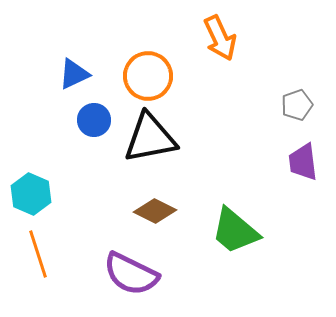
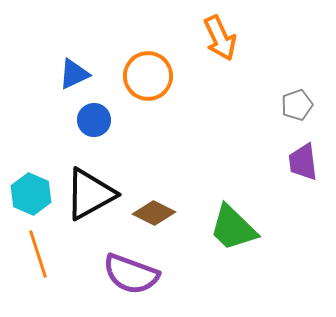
black triangle: moved 60 px left, 56 px down; rotated 18 degrees counterclockwise
brown diamond: moved 1 px left, 2 px down
green trapezoid: moved 2 px left, 3 px up; rotated 4 degrees clockwise
purple semicircle: rotated 6 degrees counterclockwise
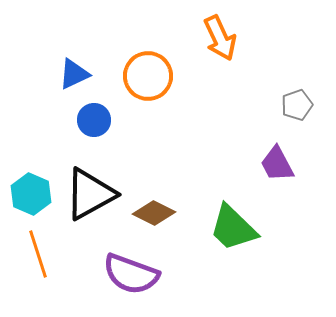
purple trapezoid: moved 26 px left, 2 px down; rotated 21 degrees counterclockwise
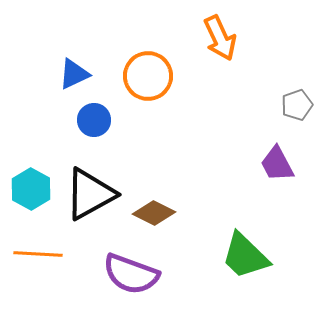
cyan hexagon: moved 5 px up; rotated 6 degrees clockwise
green trapezoid: moved 12 px right, 28 px down
orange line: rotated 69 degrees counterclockwise
